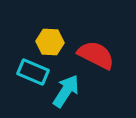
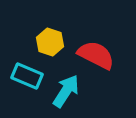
yellow hexagon: rotated 16 degrees clockwise
cyan rectangle: moved 6 px left, 4 px down
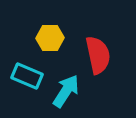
yellow hexagon: moved 4 px up; rotated 20 degrees counterclockwise
red semicircle: moved 2 px right; rotated 51 degrees clockwise
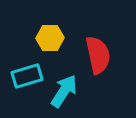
cyan rectangle: rotated 40 degrees counterclockwise
cyan arrow: moved 2 px left
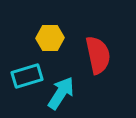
cyan arrow: moved 3 px left, 2 px down
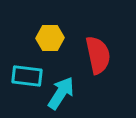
cyan rectangle: rotated 24 degrees clockwise
